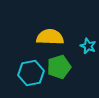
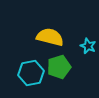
yellow semicircle: rotated 12 degrees clockwise
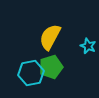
yellow semicircle: rotated 76 degrees counterclockwise
green pentagon: moved 8 px left
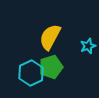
cyan star: rotated 28 degrees clockwise
cyan hexagon: rotated 15 degrees counterclockwise
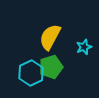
cyan star: moved 4 px left, 1 px down
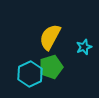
cyan hexagon: moved 1 px left, 1 px down
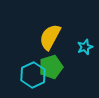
cyan star: moved 1 px right
cyan hexagon: moved 3 px right, 1 px down
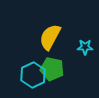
cyan star: rotated 21 degrees clockwise
green pentagon: moved 1 px right, 2 px down; rotated 30 degrees clockwise
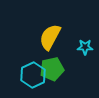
green pentagon: rotated 25 degrees counterclockwise
